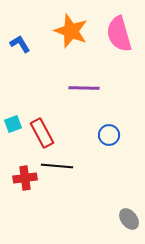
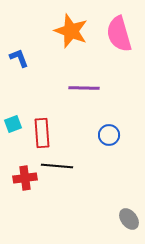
blue L-shape: moved 1 px left, 14 px down; rotated 10 degrees clockwise
red rectangle: rotated 24 degrees clockwise
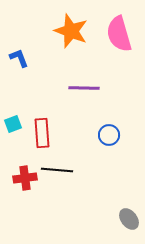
black line: moved 4 px down
